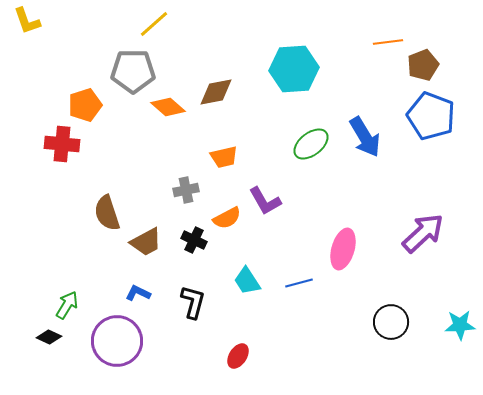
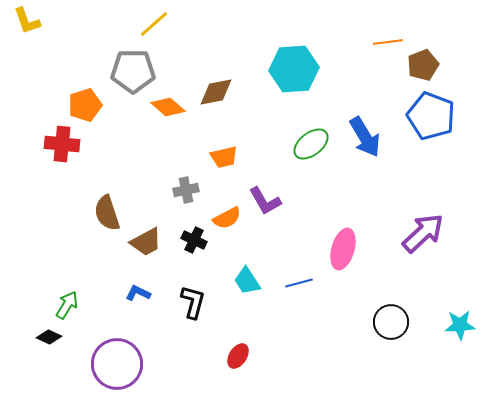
purple circle: moved 23 px down
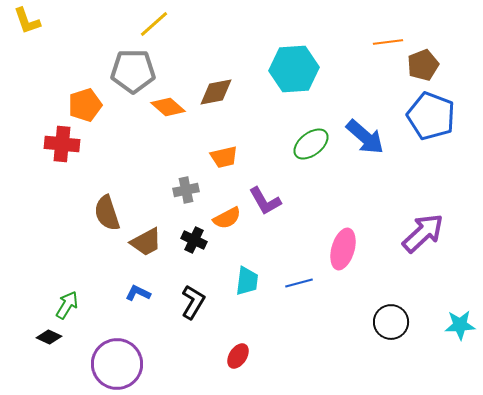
blue arrow: rotated 18 degrees counterclockwise
cyan trapezoid: rotated 140 degrees counterclockwise
black L-shape: rotated 16 degrees clockwise
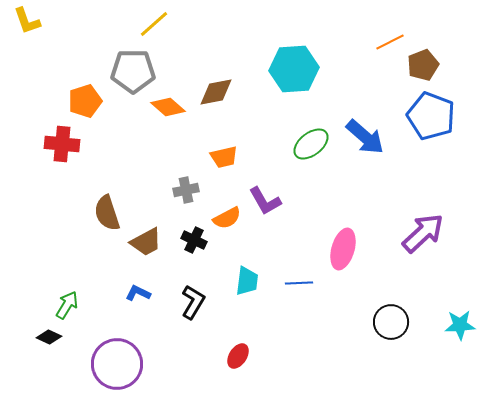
orange line: moved 2 px right; rotated 20 degrees counterclockwise
orange pentagon: moved 4 px up
blue line: rotated 12 degrees clockwise
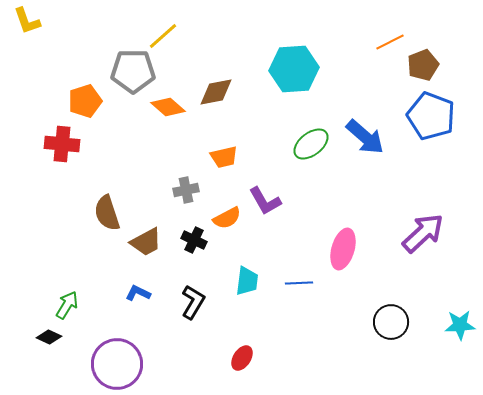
yellow line: moved 9 px right, 12 px down
red ellipse: moved 4 px right, 2 px down
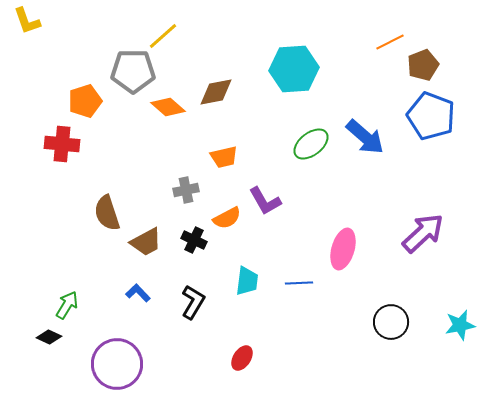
blue L-shape: rotated 20 degrees clockwise
cyan star: rotated 8 degrees counterclockwise
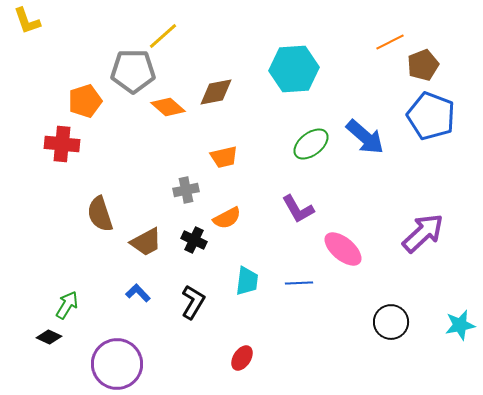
purple L-shape: moved 33 px right, 8 px down
brown semicircle: moved 7 px left, 1 px down
pink ellipse: rotated 66 degrees counterclockwise
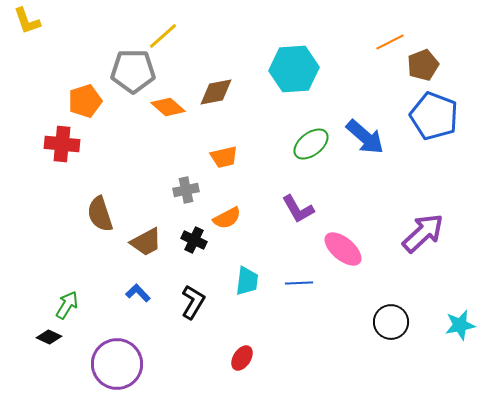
blue pentagon: moved 3 px right
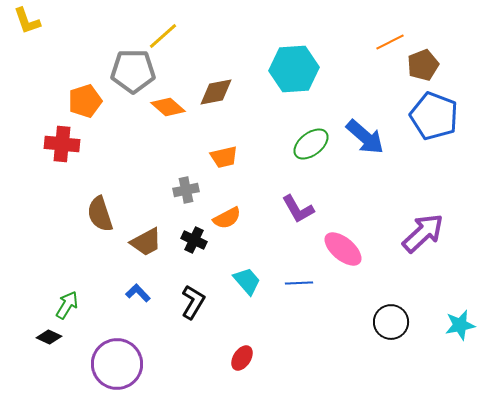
cyan trapezoid: rotated 48 degrees counterclockwise
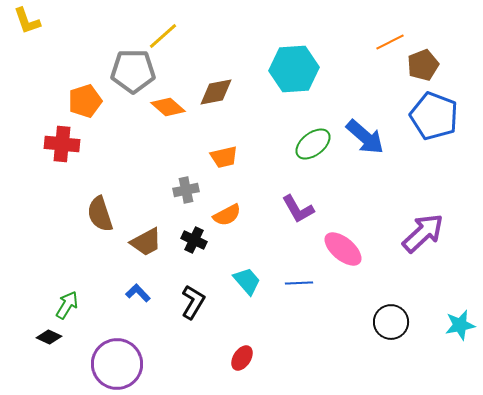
green ellipse: moved 2 px right
orange semicircle: moved 3 px up
